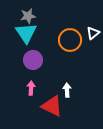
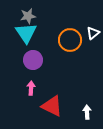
white arrow: moved 20 px right, 22 px down
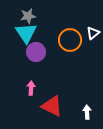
purple circle: moved 3 px right, 8 px up
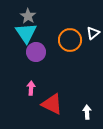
gray star: rotated 28 degrees counterclockwise
red triangle: moved 2 px up
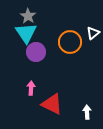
orange circle: moved 2 px down
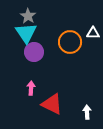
white triangle: rotated 40 degrees clockwise
purple circle: moved 2 px left
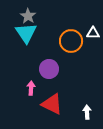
orange circle: moved 1 px right, 1 px up
purple circle: moved 15 px right, 17 px down
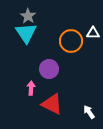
white arrow: moved 2 px right; rotated 32 degrees counterclockwise
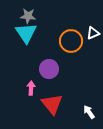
gray star: rotated 28 degrees counterclockwise
white triangle: rotated 24 degrees counterclockwise
red triangle: rotated 25 degrees clockwise
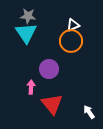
white triangle: moved 20 px left, 8 px up
pink arrow: moved 1 px up
